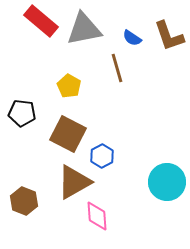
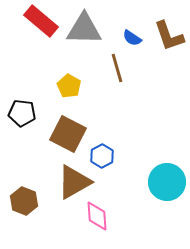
gray triangle: rotated 12 degrees clockwise
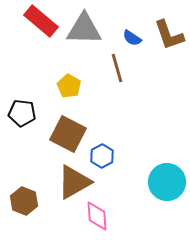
brown L-shape: moved 1 px up
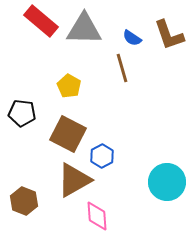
brown line: moved 5 px right
brown triangle: moved 2 px up
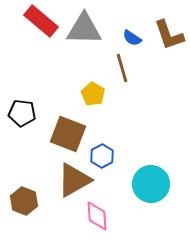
yellow pentagon: moved 24 px right, 8 px down
brown square: rotated 6 degrees counterclockwise
cyan circle: moved 16 px left, 2 px down
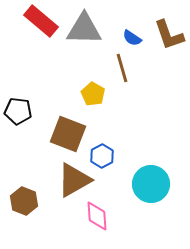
black pentagon: moved 4 px left, 2 px up
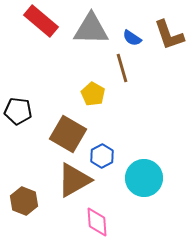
gray triangle: moved 7 px right
brown square: rotated 9 degrees clockwise
cyan circle: moved 7 px left, 6 px up
pink diamond: moved 6 px down
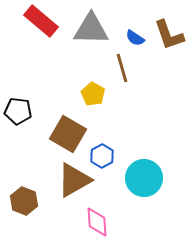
blue semicircle: moved 3 px right
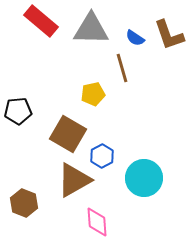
yellow pentagon: rotated 30 degrees clockwise
black pentagon: rotated 12 degrees counterclockwise
brown hexagon: moved 2 px down
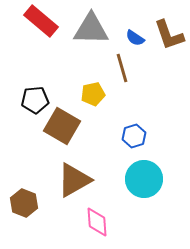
black pentagon: moved 17 px right, 11 px up
brown square: moved 6 px left, 8 px up
blue hexagon: moved 32 px right, 20 px up; rotated 10 degrees clockwise
cyan circle: moved 1 px down
